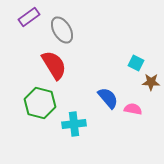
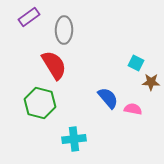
gray ellipse: moved 2 px right; rotated 32 degrees clockwise
cyan cross: moved 15 px down
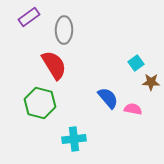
cyan square: rotated 28 degrees clockwise
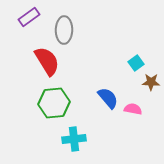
red semicircle: moved 7 px left, 4 px up
green hexagon: moved 14 px right; rotated 20 degrees counterclockwise
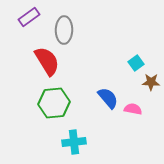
cyan cross: moved 3 px down
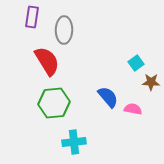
purple rectangle: moved 3 px right; rotated 45 degrees counterclockwise
blue semicircle: moved 1 px up
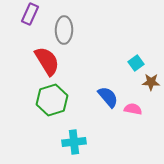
purple rectangle: moved 2 px left, 3 px up; rotated 15 degrees clockwise
green hexagon: moved 2 px left, 3 px up; rotated 12 degrees counterclockwise
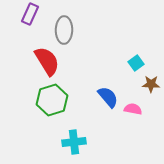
brown star: moved 2 px down
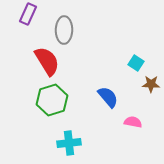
purple rectangle: moved 2 px left
cyan square: rotated 21 degrees counterclockwise
pink semicircle: moved 13 px down
cyan cross: moved 5 px left, 1 px down
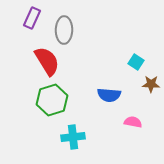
purple rectangle: moved 4 px right, 4 px down
cyan square: moved 1 px up
blue semicircle: moved 1 px right, 2 px up; rotated 135 degrees clockwise
cyan cross: moved 4 px right, 6 px up
